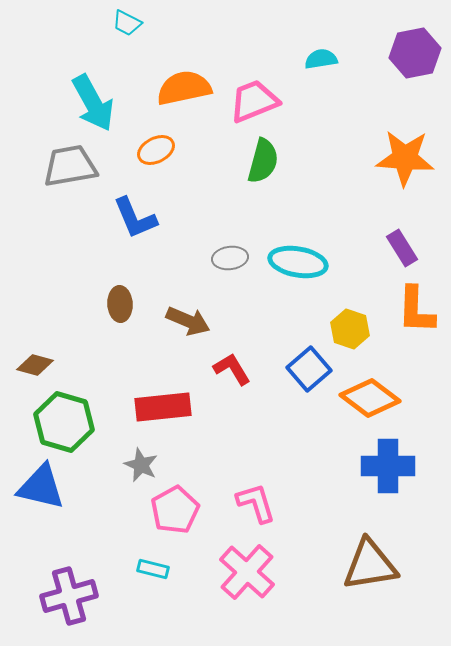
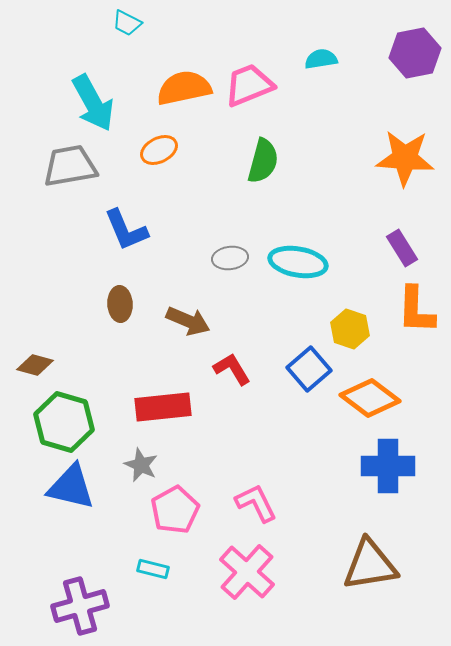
pink trapezoid: moved 5 px left, 16 px up
orange ellipse: moved 3 px right
blue L-shape: moved 9 px left, 12 px down
blue triangle: moved 30 px right
pink L-shape: rotated 9 degrees counterclockwise
purple cross: moved 11 px right, 10 px down
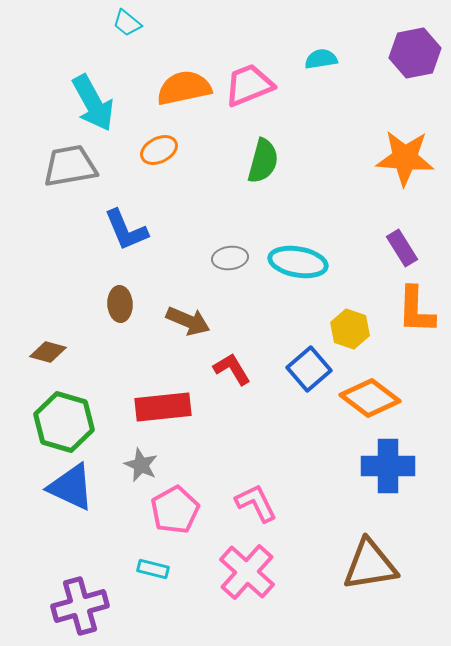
cyan trapezoid: rotated 12 degrees clockwise
brown diamond: moved 13 px right, 13 px up
blue triangle: rotated 12 degrees clockwise
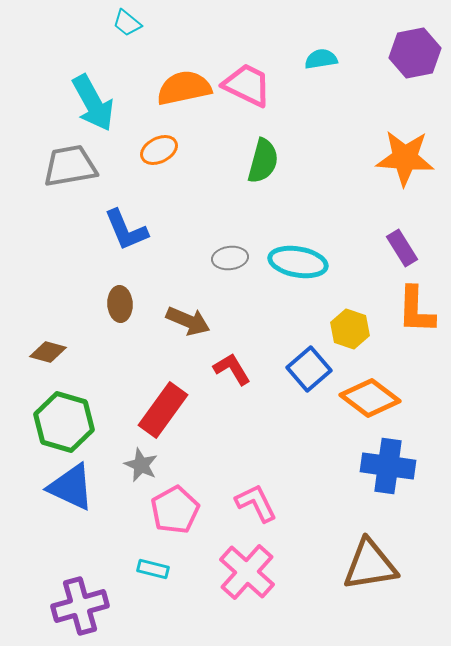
pink trapezoid: moved 2 px left; rotated 48 degrees clockwise
red rectangle: moved 3 px down; rotated 48 degrees counterclockwise
blue cross: rotated 8 degrees clockwise
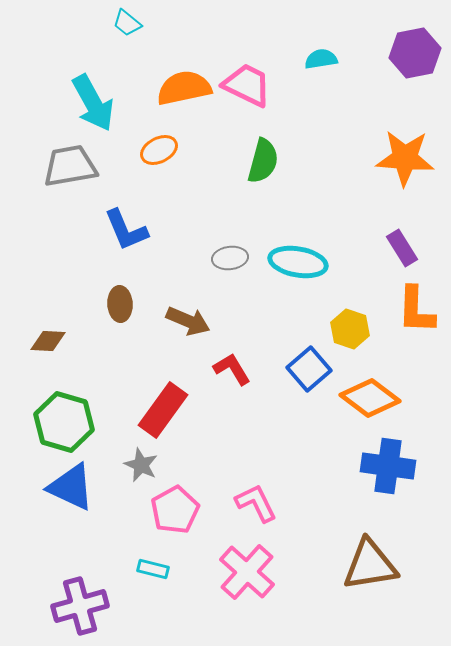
brown diamond: moved 11 px up; rotated 12 degrees counterclockwise
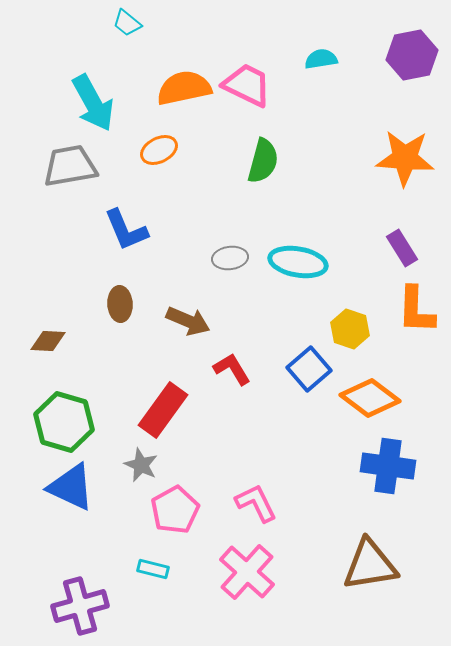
purple hexagon: moved 3 px left, 2 px down
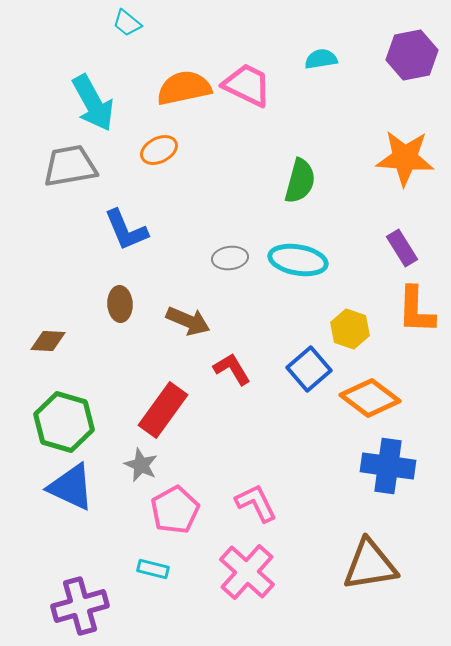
green semicircle: moved 37 px right, 20 px down
cyan ellipse: moved 2 px up
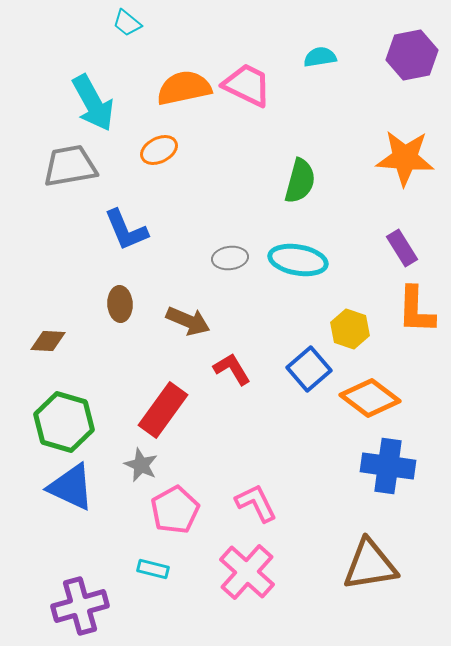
cyan semicircle: moved 1 px left, 2 px up
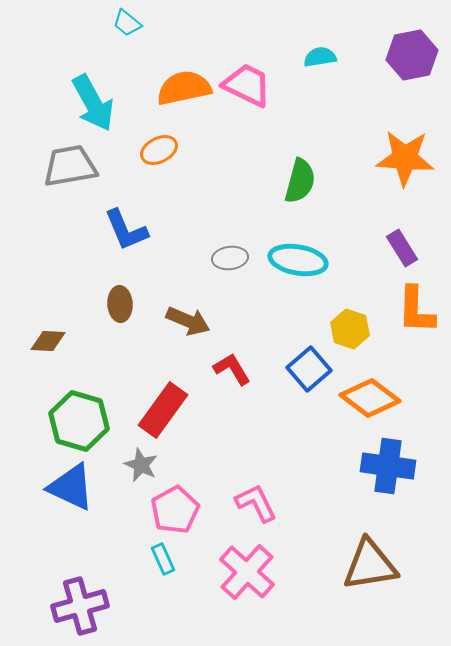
green hexagon: moved 15 px right, 1 px up
cyan rectangle: moved 10 px right, 10 px up; rotated 52 degrees clockwise
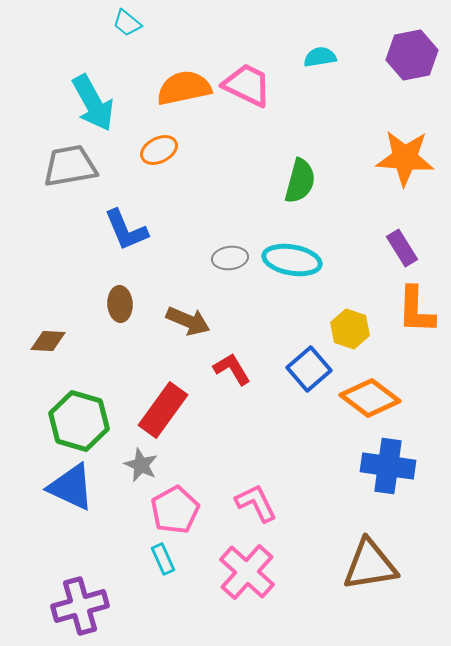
cyan ellipse: moved 6 px left
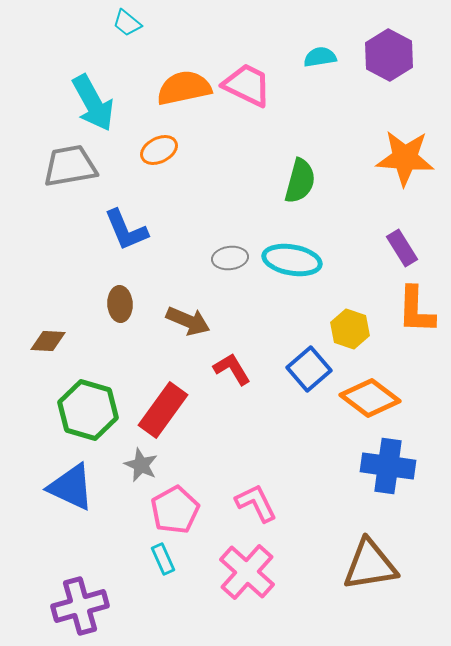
purple hexagon: moved 23 px left; rotated 21 degrees counterclockwise
green hexagon: moved 9 px right, 11 px up
